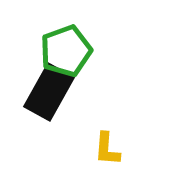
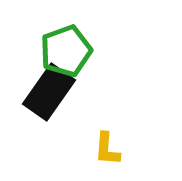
black rectangle: rotated 6 degrees clockwise
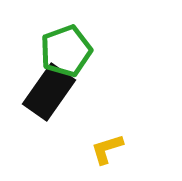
yellow L-shape: rotated 69 degrees clockwise
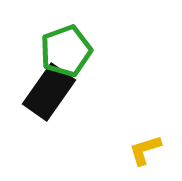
yellow L-shape: moved 38 px right, 1 px down
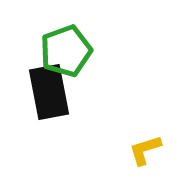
black rectangle: rotated 46 degrees counterclockwise
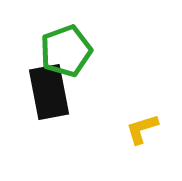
yellow L-shape: moved 3 px left, 21 px up
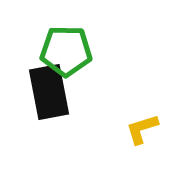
green pentagon: rotated 21 degrees clockwise
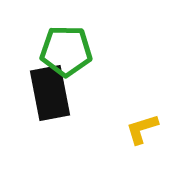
black rectangle: moved 1 px right, 1 px down
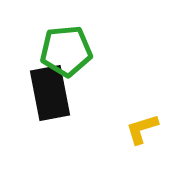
green pentagon: rotated 6 degrees counterclockwise
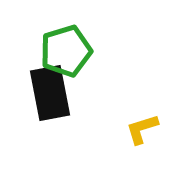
green pentagon: rotated 12 degrees counterclockwise
